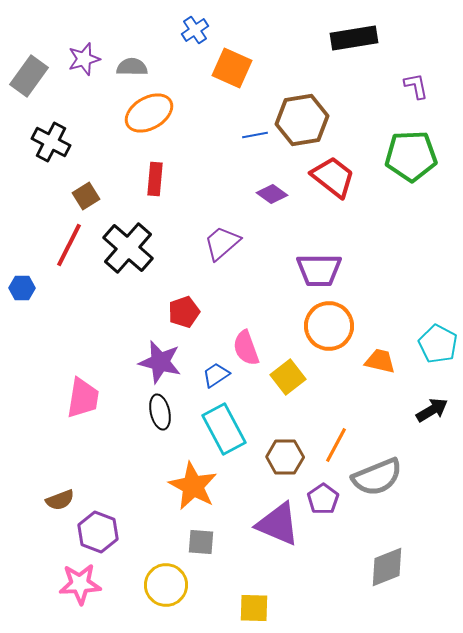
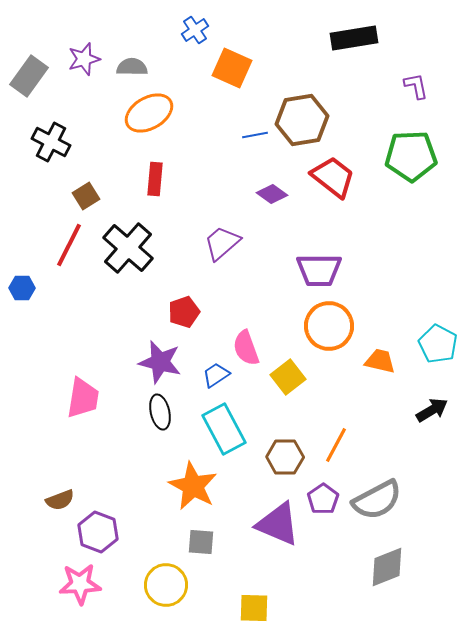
gray semicircle at (377, 477): moved 23 px down; rotated 6 degrees counterclockwise
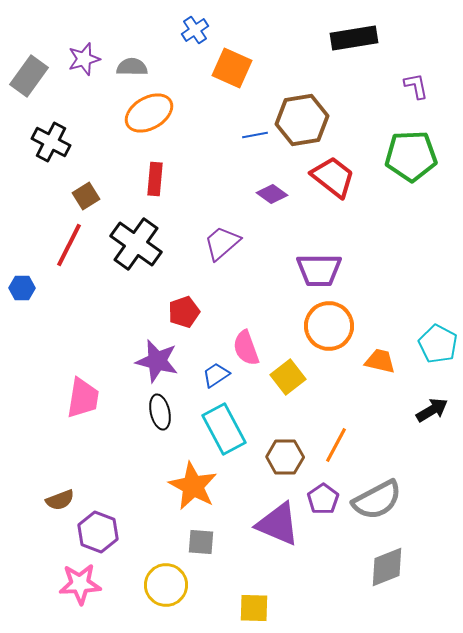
black cross at (128, 248): moved 8 px right, 4 px up; rotated 6 degrees counterclockwise
purple star at (160, 362): moved 3 px left, 1 px up
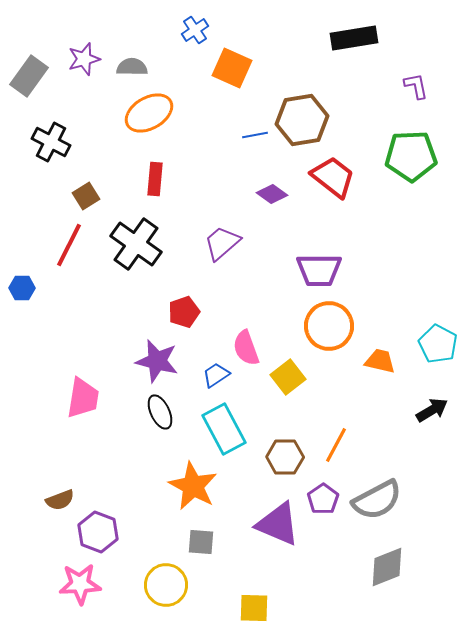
black ellipse at (160, 412): rotated 12 degrees counterclockwise
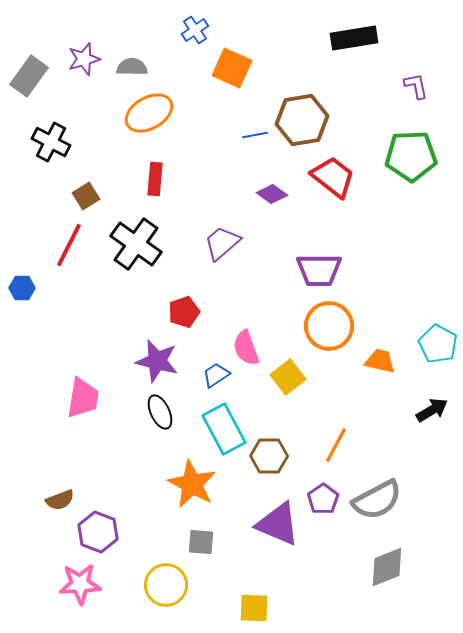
brown hexagon at (285, 457): moved 16 px left, 1 px up
orange star at (193, 486): moved 1 px left, 2 px up
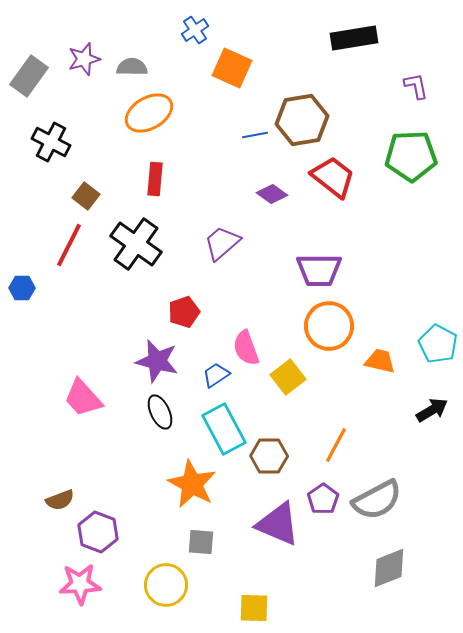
brown square at (86, 196): rotated 20 degrees counterclockwise
pink trapezoid at (83, 398): rotated 129 degrees clockwise
gray diamond at (387, 567): moved 2 px right, 1 px down
